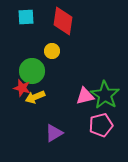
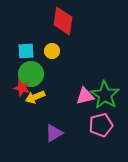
cyan square: moved 34 px down
green circle: moved 1 px left, 3 px down
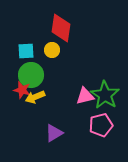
red diamond: moved 2 px left, 7 px down
yellow circle: moved 1 px up
green circle: moved 1 px down
red star: moved 2 px down
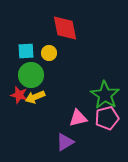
red diamond: moved 4 px right; rotated 20 degrees counterclockwise
yellow circle: moved 3 px left, 3 px down
red star: moved 3 px left, 5 px down
pink triangle: moved 7 px left, 22 px down
pink pentagon: moved 6 px right, 7 px up
purple triangle: moved 11 px right, 9 px down
